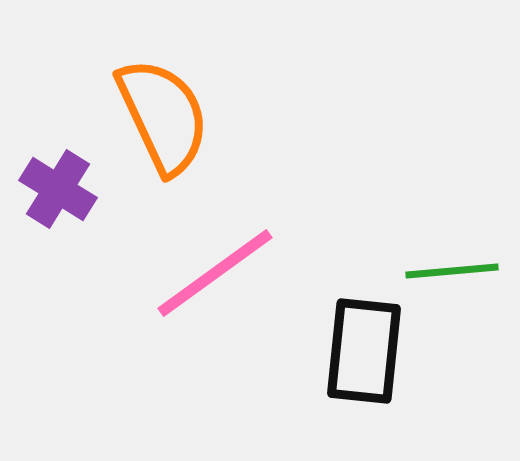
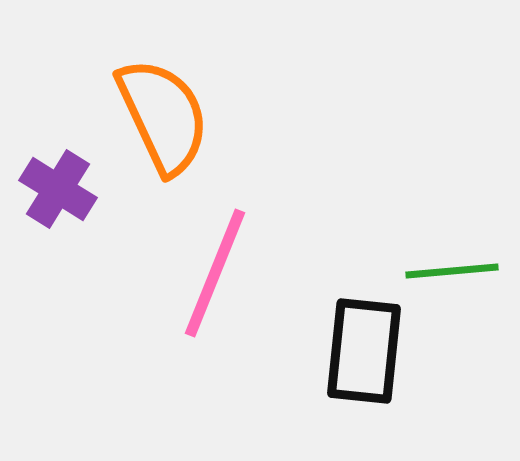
pink line: rotated 32 degrees counterclockwise
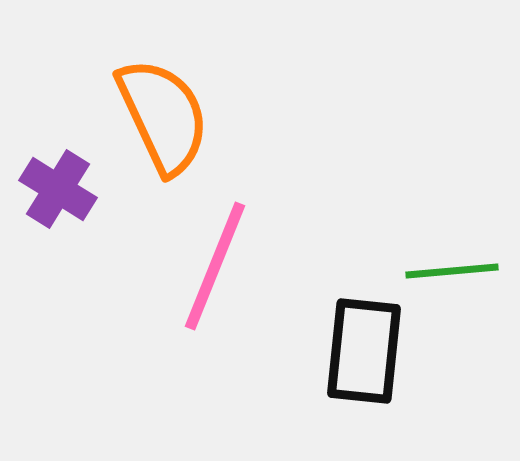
pink line: moved 7 px up
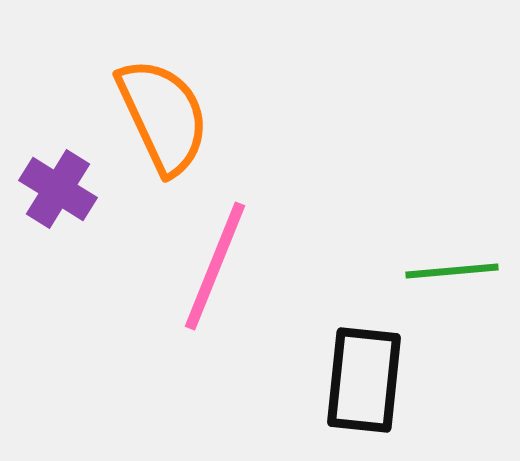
black rectangle: moved 29 px down
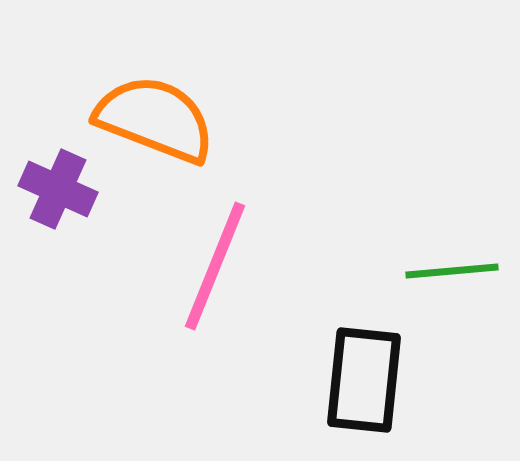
orange semicircle: moved 8 px left, 3 px down; rotated 44 degrees counterclockwise
purple cross: rotated 8 degrees counterclockwise
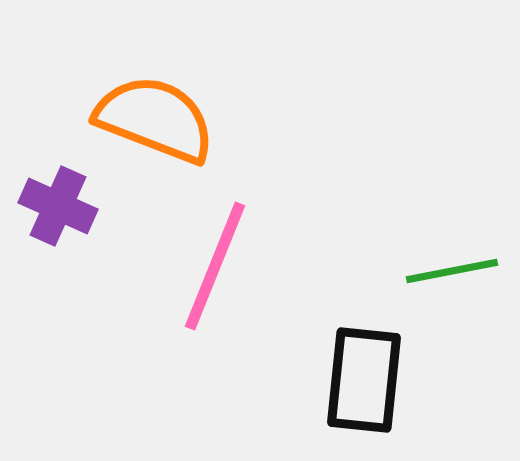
purple cross: moved 17 px down
green line: rotated 6 degrees counterclockwise
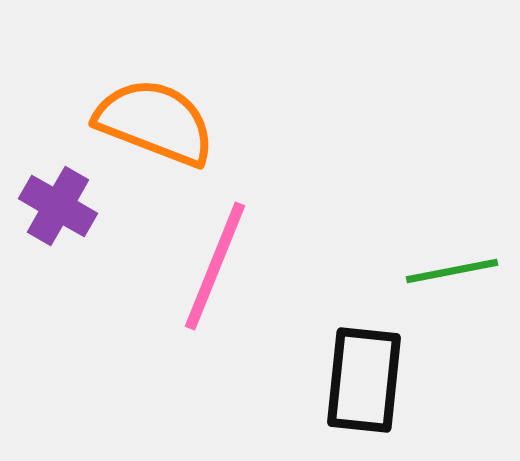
orange semicircle: moved 3 px down
purple cross: rotated 6 degrees clockwise
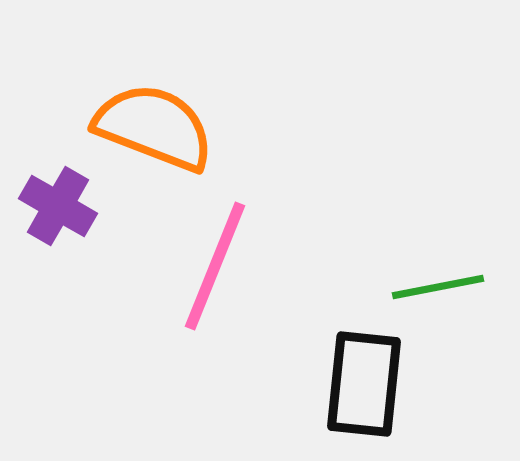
orange semicircle: moved 1 px left, 5 px down
green line: moved 14 px left, 16 px down
black rectangle: moved 4 px down
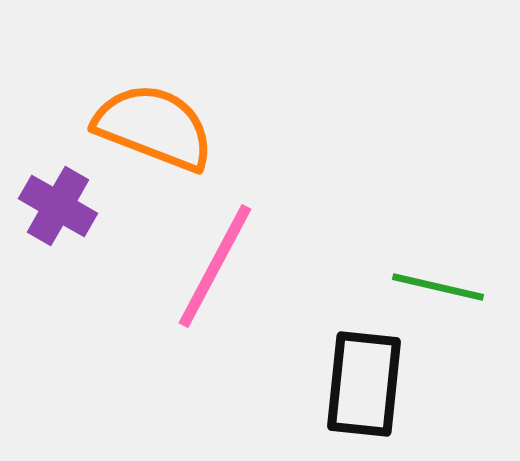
pink line: rotated 6 degrees clockwise
green line: rotated 24 degrees clockwise
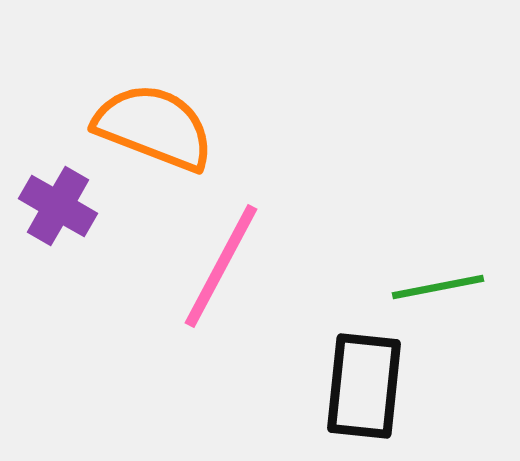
pink line: moved 6 px right
green line: rotated 24 degrees counterclockwise
black rectangle: moved 2 px down
